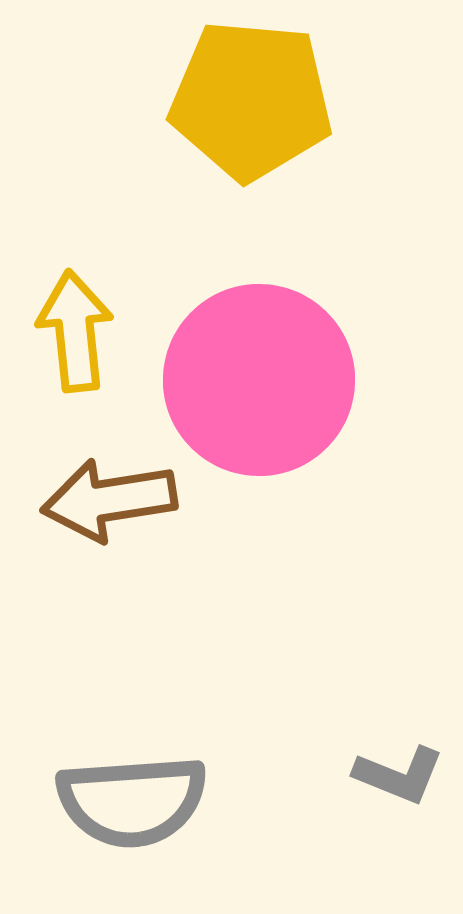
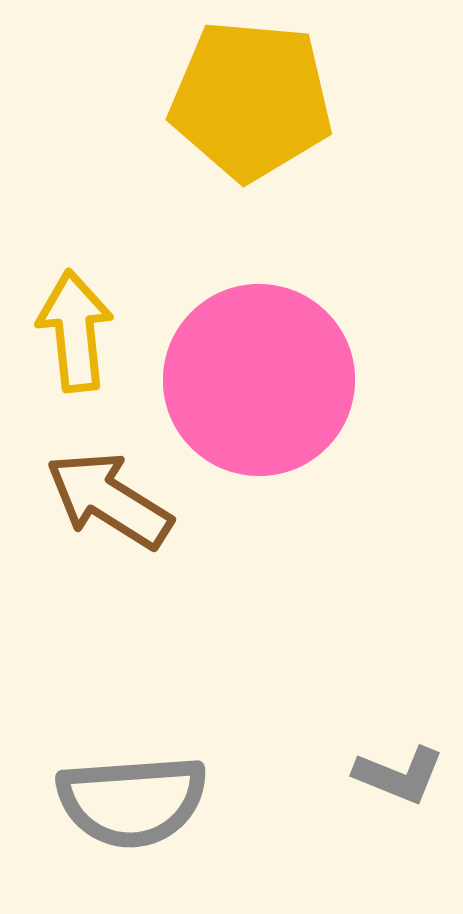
brown arrow: rotated 41 degrees clockwise
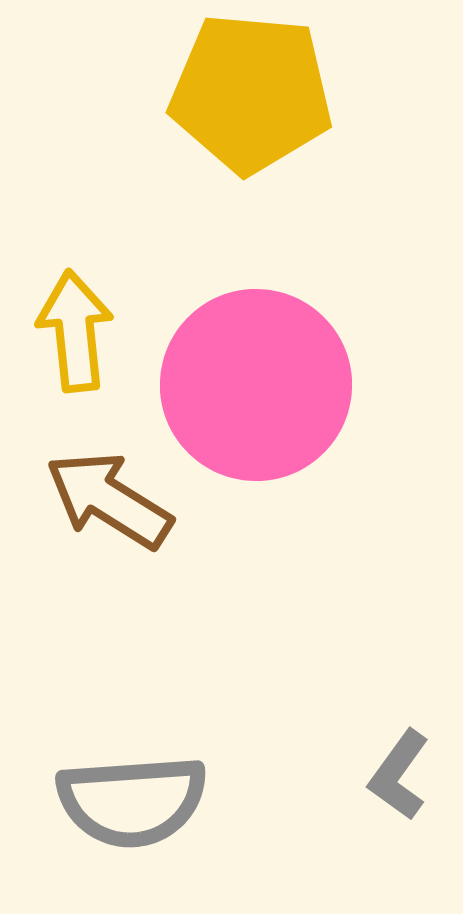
yellow pentagon: moved 7 px up
pink circle: moved 3 px left, 5 px down
gray L-shape: rotated 104 degrees clockwise
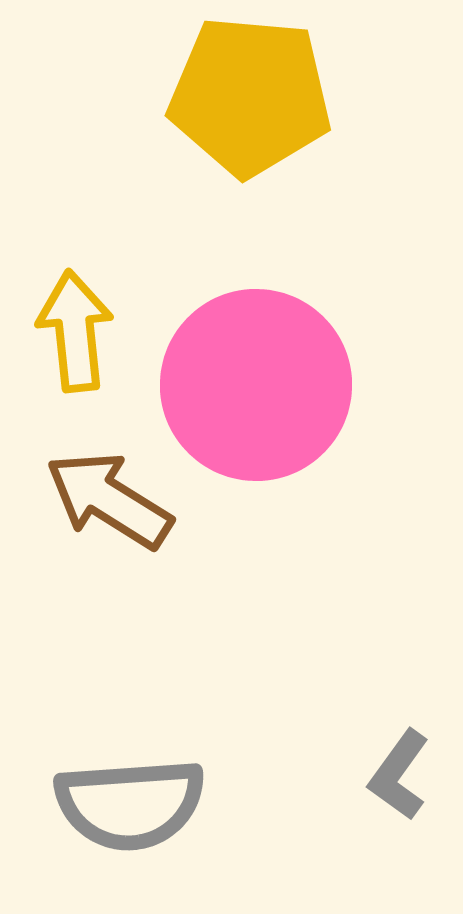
yellow pentagon: moved 1 px left, 3 px down
gray semicircle: moved 2 px left, 3 px down
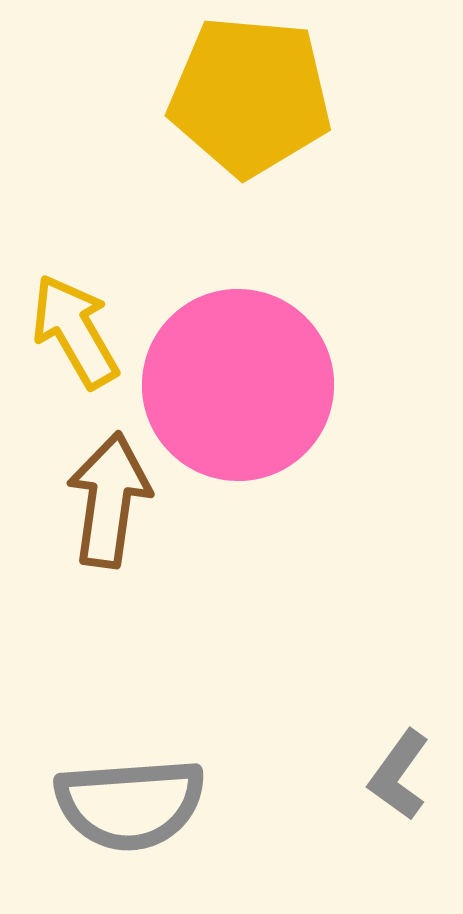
yellow arrow: rotated 24 degrees counterclockwise
pink circle: moved 18 px left
brown arrow: rotated 66 degrees clockwise
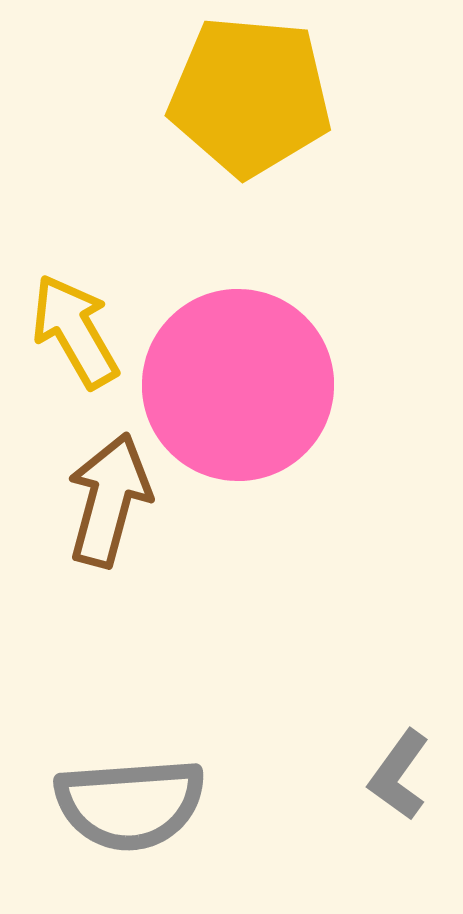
brown arrow: rotated 7 degrees clockwise
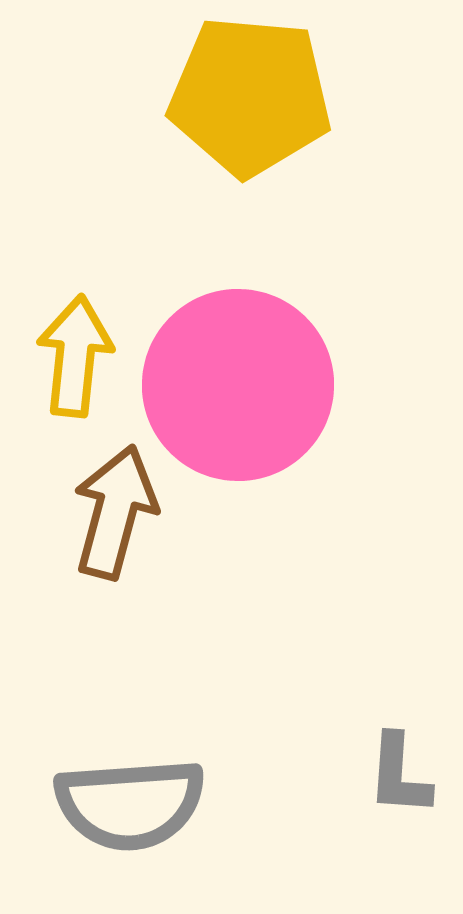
yellow arrow: moved 25 px down; rotated 36 degrees clockwise
brown arrow: moved 6 px right, 12 px down
gray L-shape: rotated 32 degrees counterclockwise
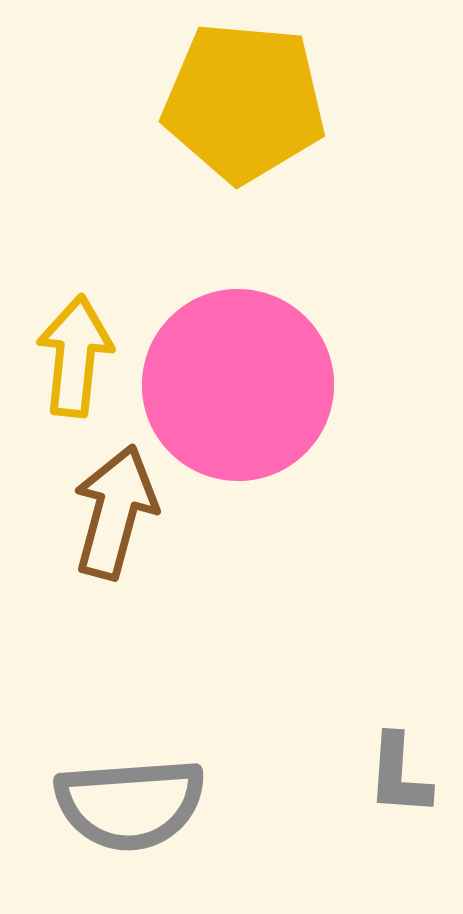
yellow pentagon: moved 6 px left, 6 px down
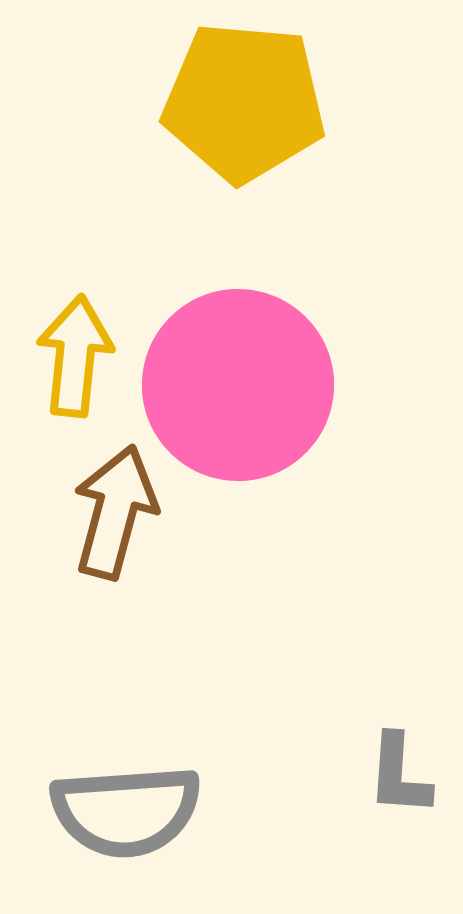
gray semicircle: moved 4 px left, 7 px down
